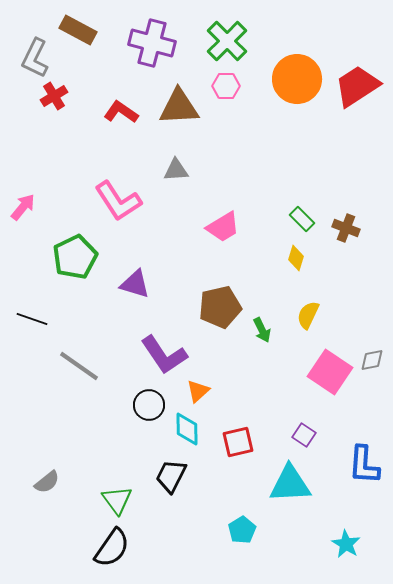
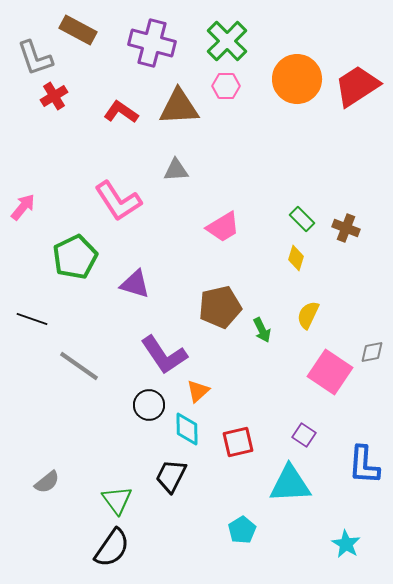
gray L-shape: rotated 45 degrees counterclockwise
gray diamond: moved 8 px up
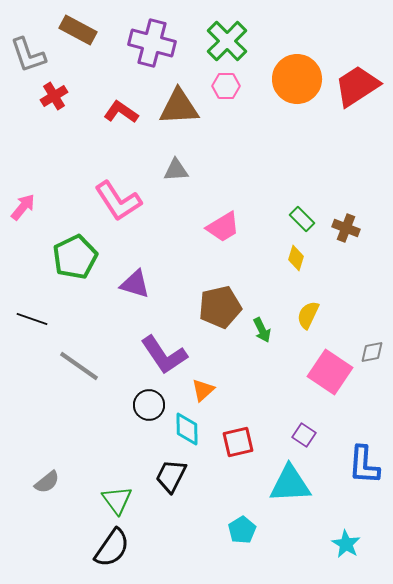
gray L-shape: moved 7 px left, 3 px up
orange triangle: moved 5 px right, 1 px up
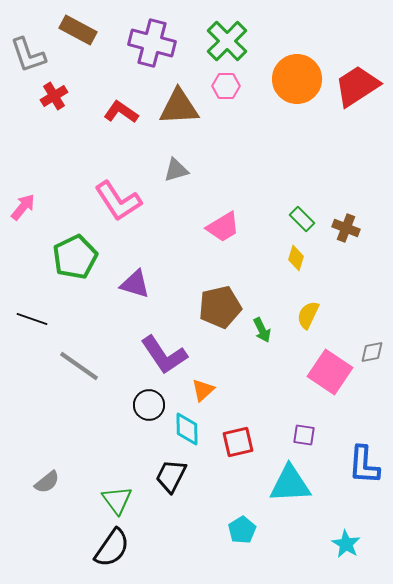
gray triangle: rotated 12 degrees counterclockwise
purple square: rotated 25 degrees counterclockwise
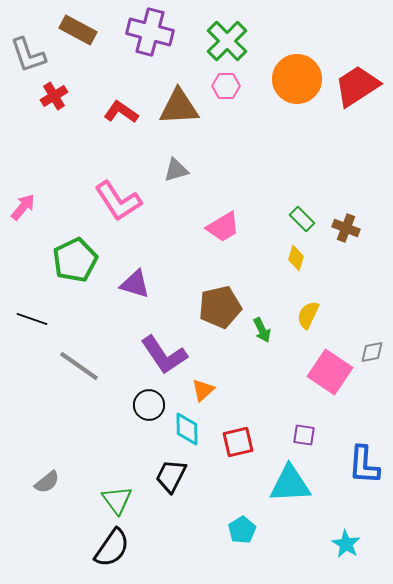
purple cross: moved 2 px left, 11 px up
green pentagon: moved 3 px down
